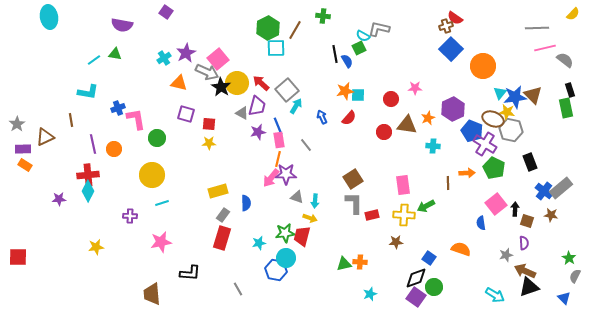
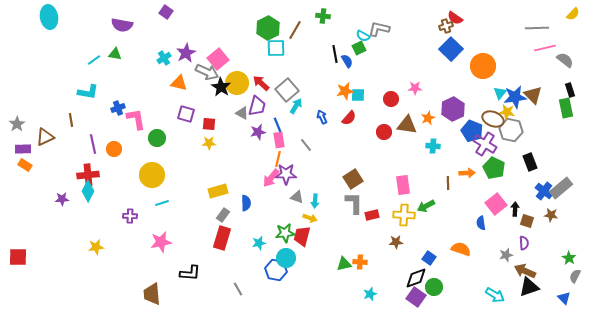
purple star at (59, 199): moved 3 px right
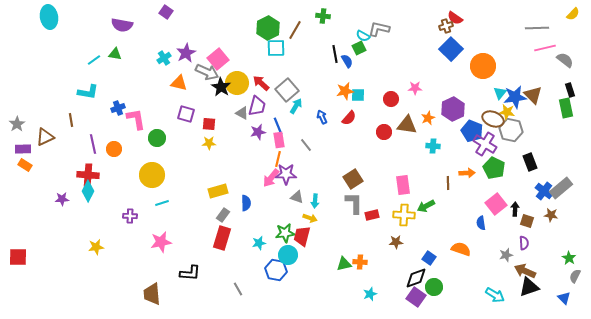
red cross at (88, 175): rotated 10 degrees clockwise
cyan circle at (286, 258): moved 2 px right, 3 px up
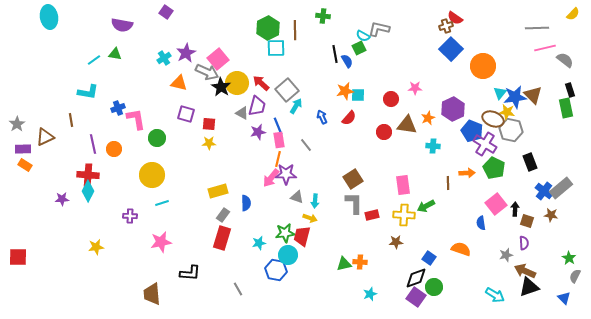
brown line at (295, 30): rotated 30 degrees counterclockwise
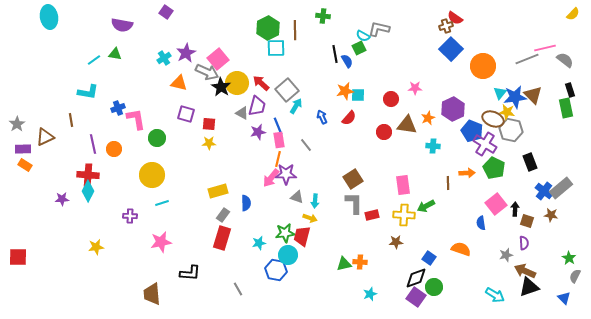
gray line at (537, 28): moved 10 px left, 31 px down; rotated 20 degrees counterclockwise
